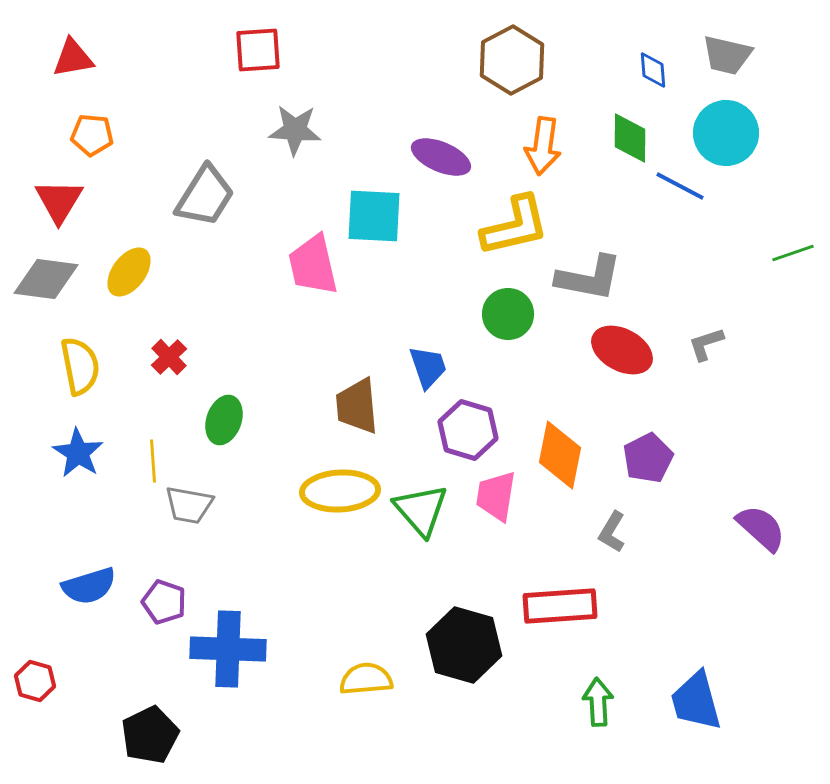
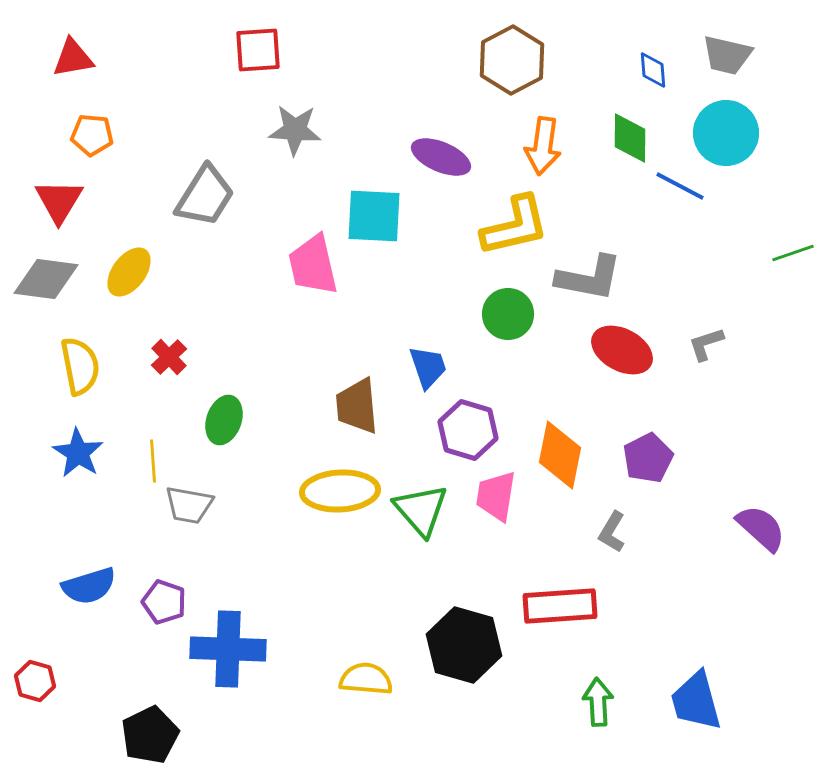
yellow semicircle at (366, 679): rotated 10 degrees clockwise
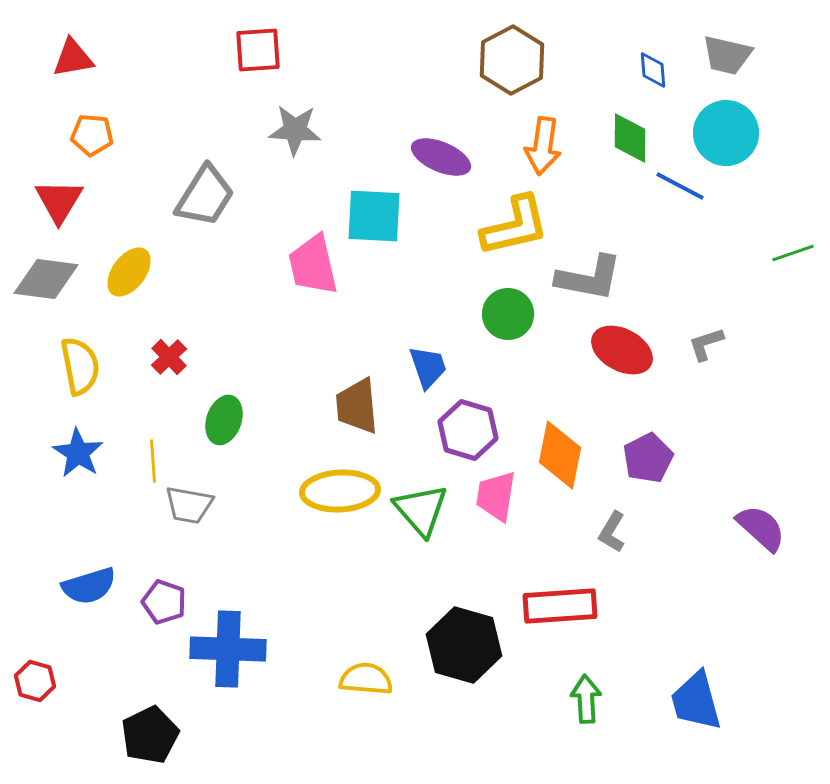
green arrow at (598, 702): moved 12 px left, 3 px up
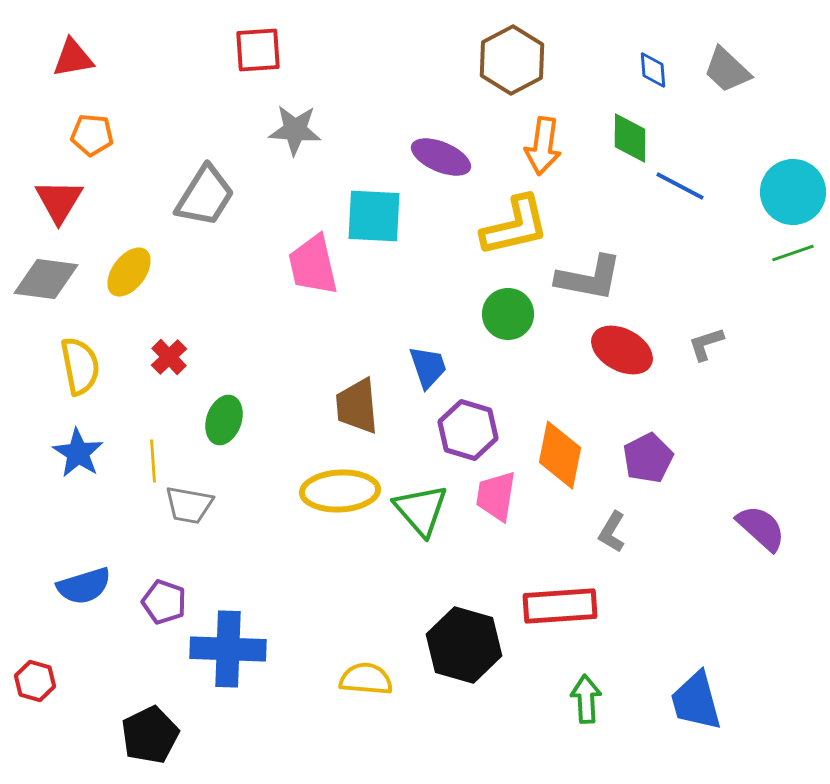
gray trapezoid at (727, 55): moved 15 px down; rotated 30 degrees clockwise
cyan circle at (726, 133): moved 67 px right, 59 px down
blue semicircle at (89, 586): moved 5 px left
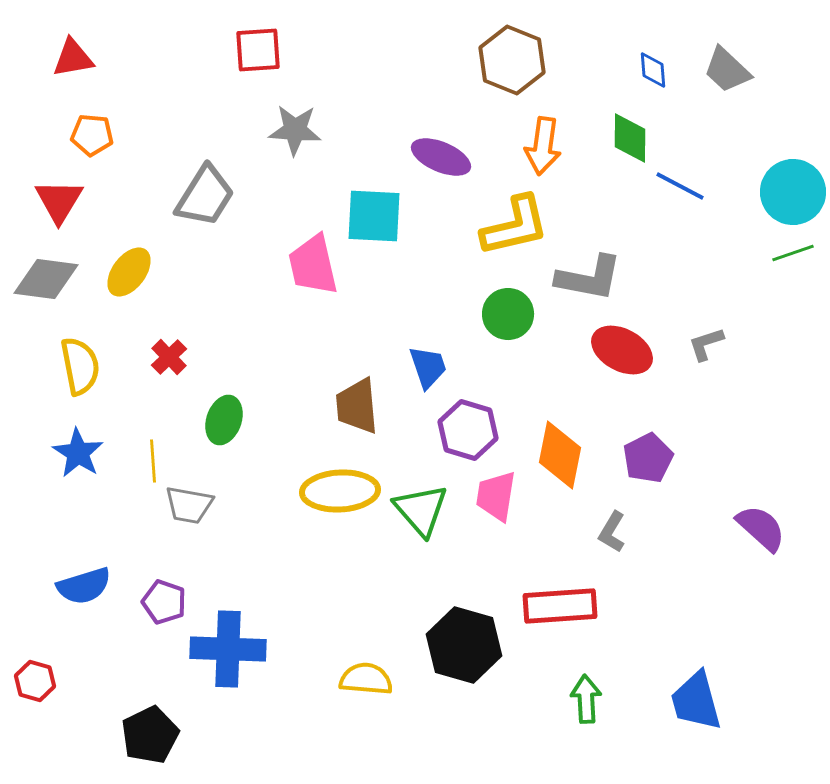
brown hexagon at (512, 60): rotated 10 degrees counterclockwise
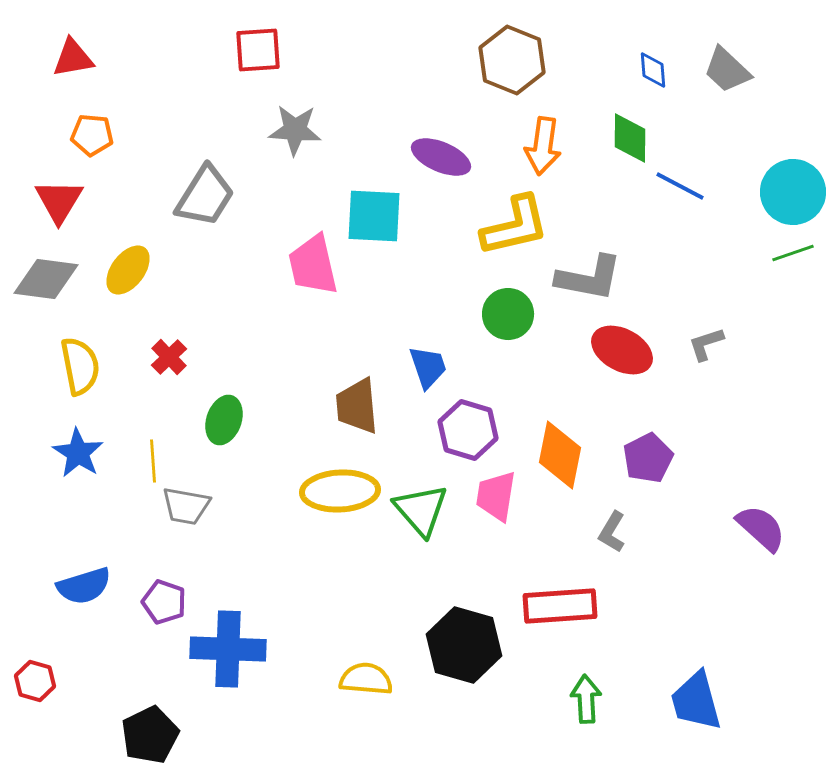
yellow ellipse at (129, 272): moved 1 px left, 2 px up
gray trapezoid at (189, 505): moved 3 px left, 1 px down
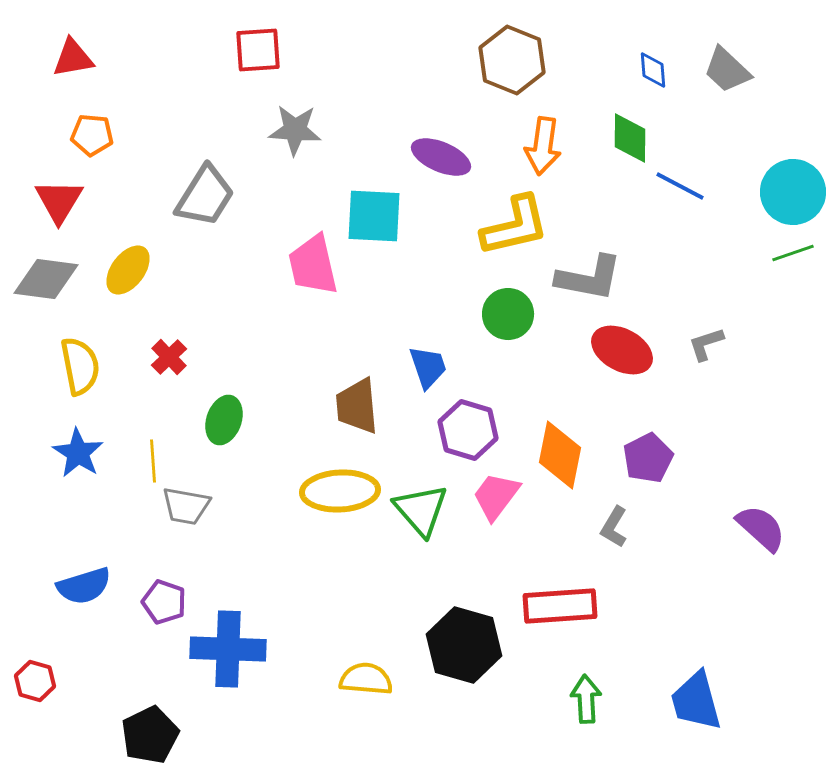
pink trapezoid at (496, 496): rotated 28 degrees clockwise
gray L-shape at (612, 532): moved 2 px right, 5 px up
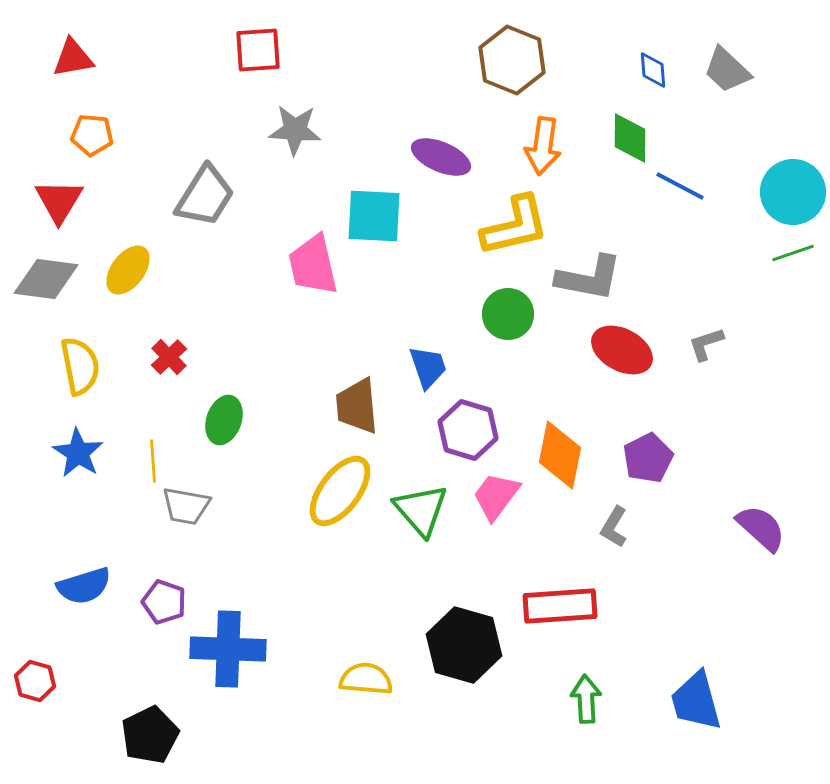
yellow ellipse at (340, 491): rotated 50 degrees counterclockwise
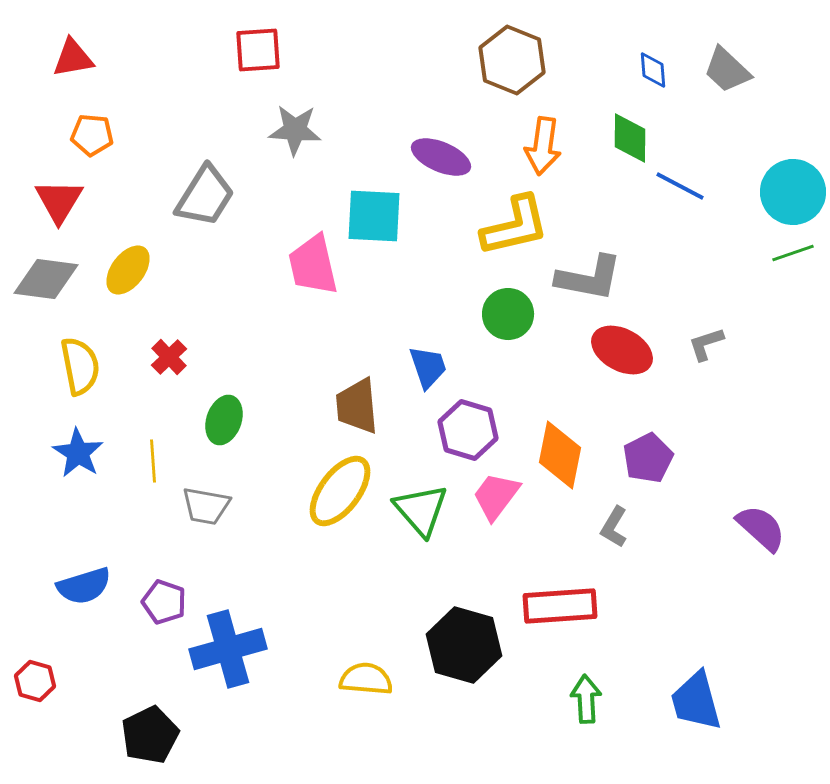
gray trapezoid at (186, 506): moved 20 px right
blue cross at (228, 649): rotated 18 degrees counterclockwise
